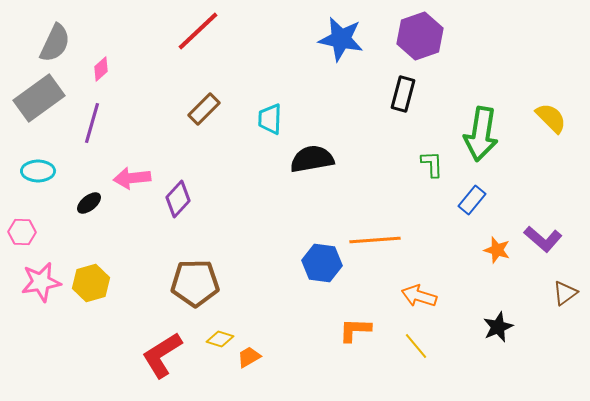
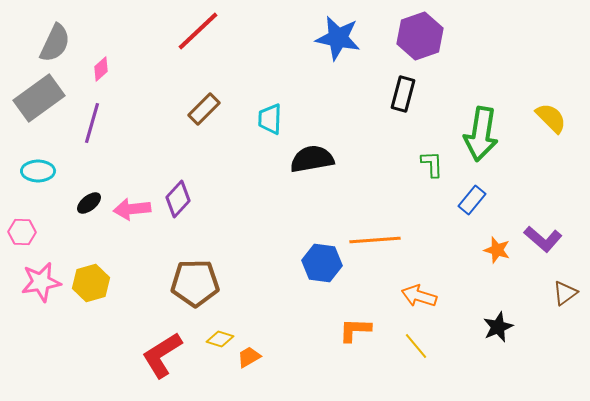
blue star: moved 3 px left, 1 px up
pink arrow: moved 31 px down
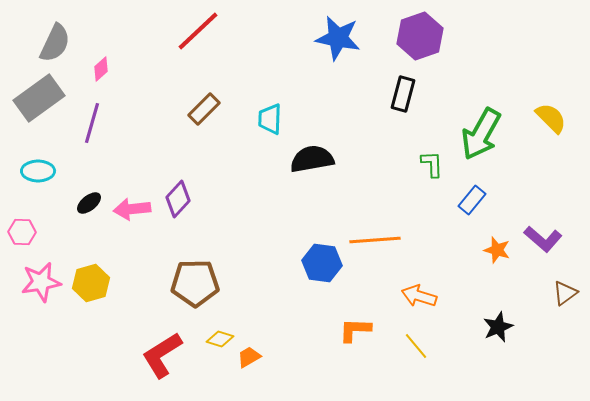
green arrow: rotated 20 degrees clockwise
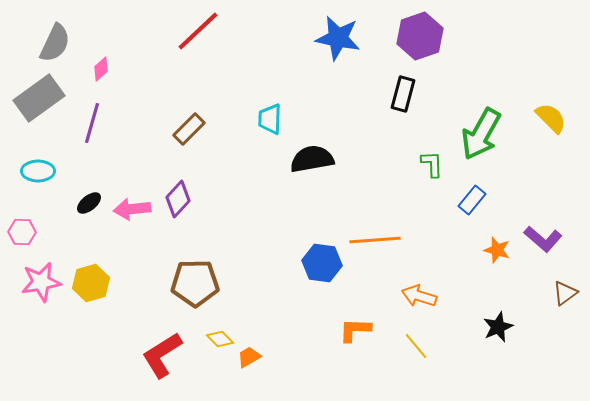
brown rectangle: moved 15 px left, 20 px down
yellow diamond: rotated 28 degrees clockwise
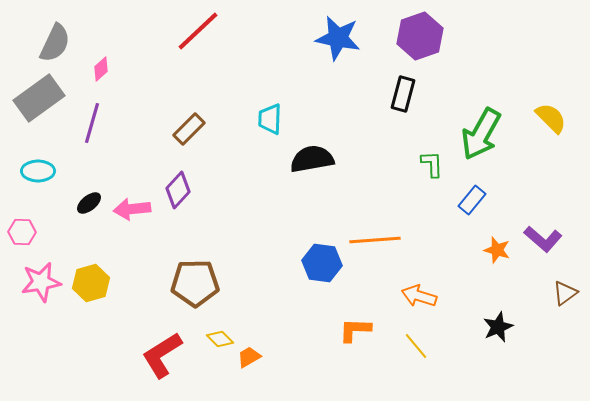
purple diamond: moved 9 px up
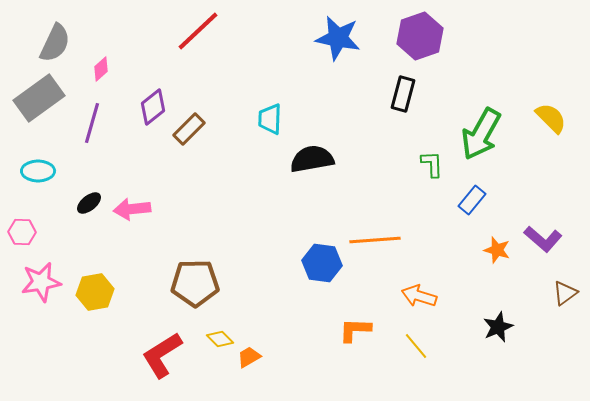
purple diamond: moved 25 px left, 83 px up; rotated 9 degrees clockwise
yellow hexagon: moved 4 px right, 9 px down; rotated 6 degrees clockwise
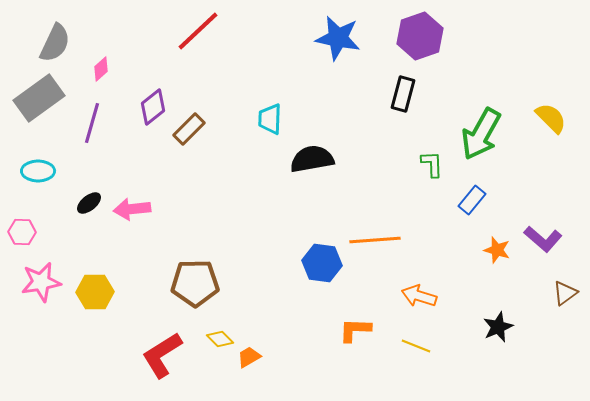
yellow hexagon: rotated 9 degrees clockwise
yellow line: rotated 28 degrees counterclockwise
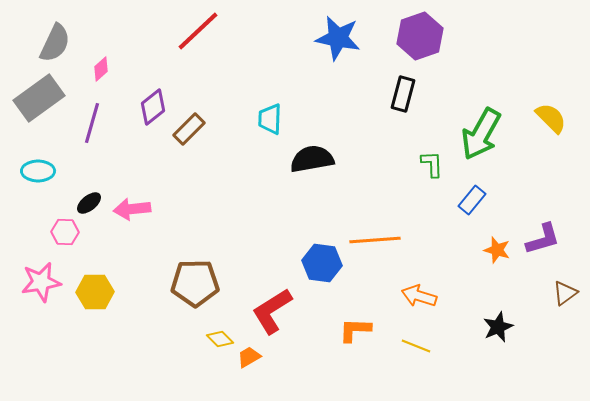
pink hexagon: moved 43 px right
purple L-shape: rotated 57 degrees counterclockwise
red L-shape: moved 110 px right, 44 px up
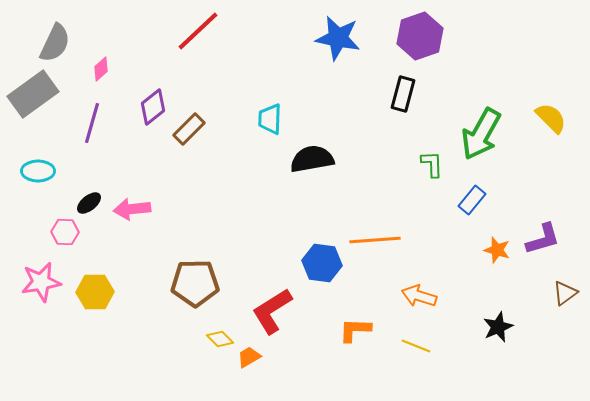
gray rectangle: moved 6 px left, 4 px up
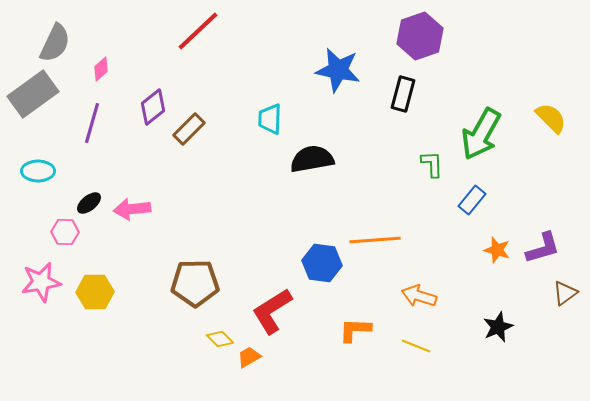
blue star: moved 32 px down
purple L-shape: moved 9 px down
